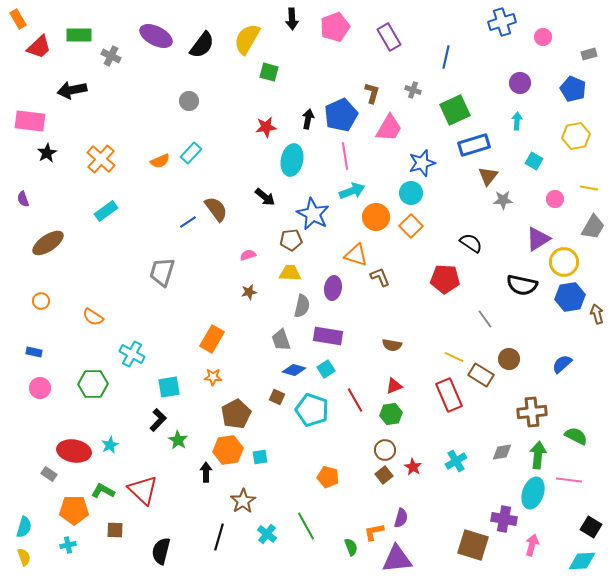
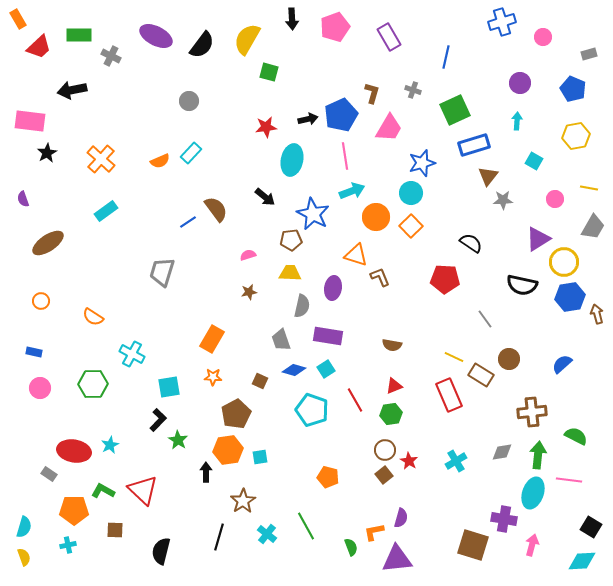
black arrow at (308, 119): rotated 66 degrees clockwise
brown square at (277, 397): moved 17 px left, 16 px up
red star at (413, 467): moved 4 px left, 6 px up
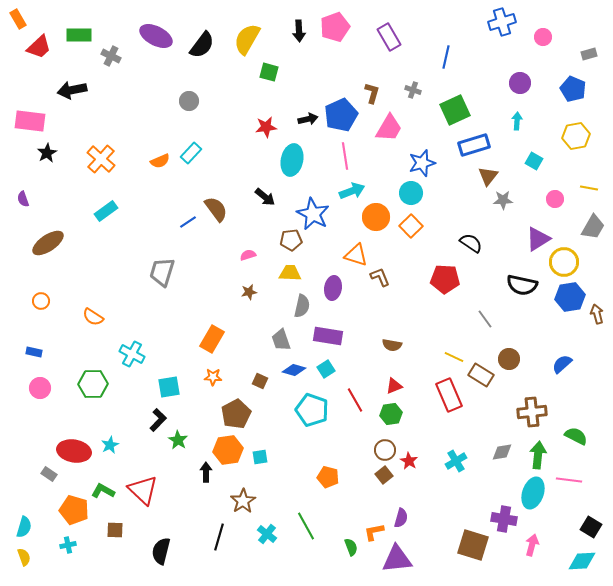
black arrow at (292, 19): moved 7 px right, 12 px down
orange pentagon at (74, 510): rotated 16 degrees clockwise
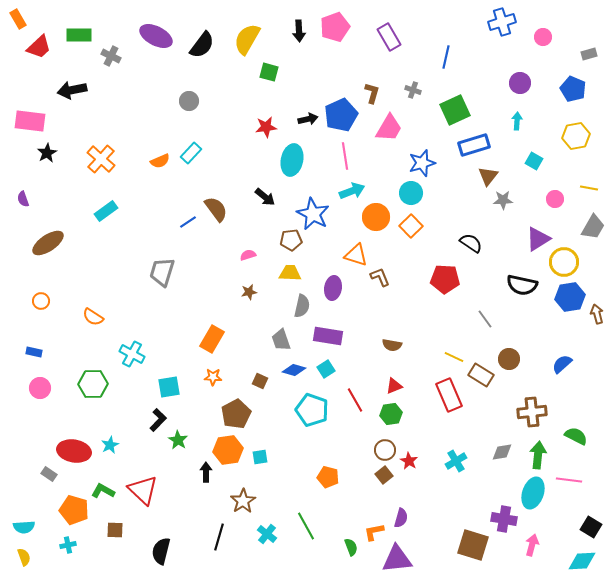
cyan semicircle at (24, 527): rotated 70 degrees clockwise
